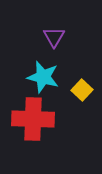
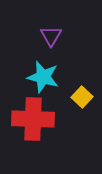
purple triangle: moved 3 px left, 1 px up
yellow square: moved 7 px down
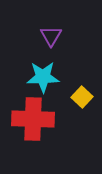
cyan star: rotated 16 degrees counterclockwise
